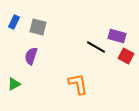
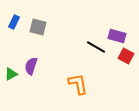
purple semicircle: moved 10 px down
green triangle: moved 3 px left, 10 px up
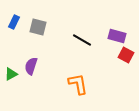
black line: moved 14 px left, 7 px up
red square: moved 1 px up
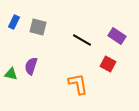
purple rectangle: rotated 18 degrees clockwise
red square: moved 18 px left, 9 px down
green triangle: rotated 40 degrees clockwise
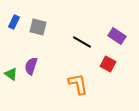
black line: moved 2 px down
green triangle: rotated 24 degrees clockwise
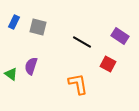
purple rectangle: moved 3 px right
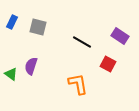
blue rectangle: moved 2 px left
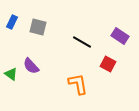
purple semicircle: rotated 60 degrees counterclockwise
